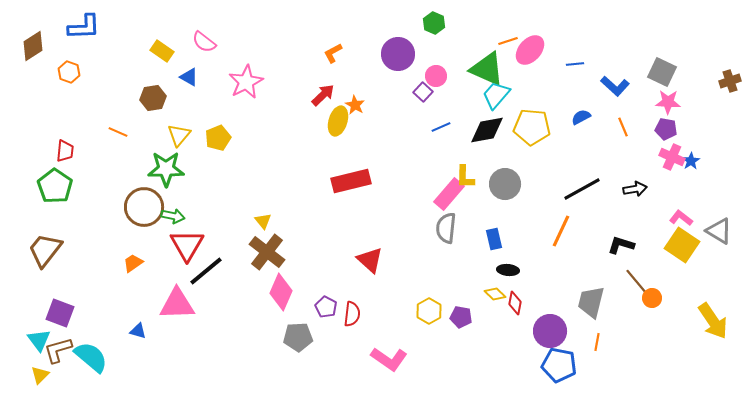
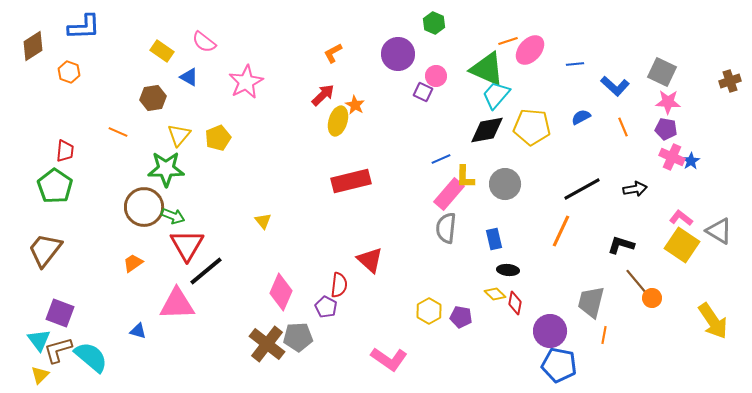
purple square at (423, 92): rotated 18 degrees counterclockwise
blue line at (441, 127): moved 32 px down
green arrow at (173, 216): rotated 10 degrees clockwise
brown cross at (267, 252): moved 92 px down
red semicircle at (352, 314): moved 13 px left, 29 px up
orange line at (597, 342): moved 7 px right, 7 px up
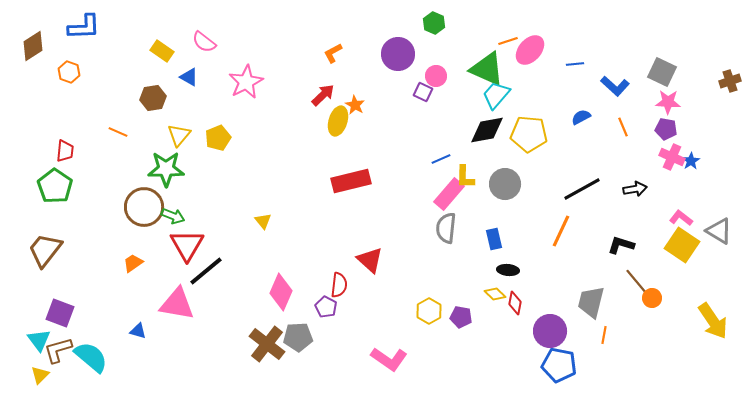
yellow pentagon at (532, 127): moved 3 px left, 7 px down
pink triangle at (177, 304): rotated 12 degrees clockwise
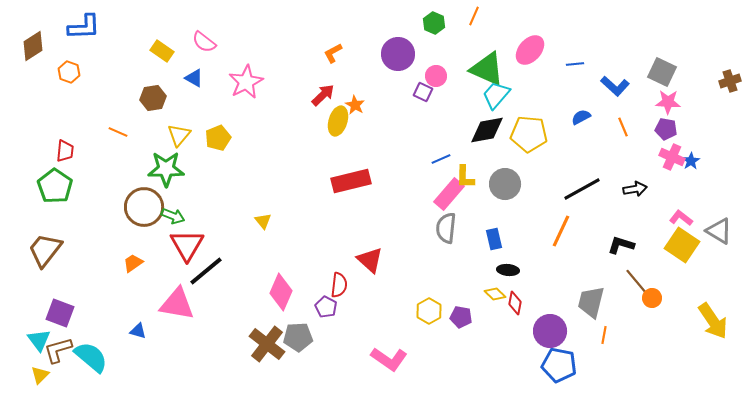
orange line at (508, 41): moved 34 px left, 25 px up; rotated 48 degrees counterclockwise
blue triangle at (189, 77): moved 5 px right, 1 px down
